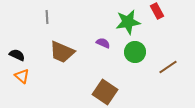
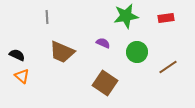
red rectangle: moved 9 px right, 7 px down; rotated 70 degrees counterclockwise
green star: moved 2 px left, 6 px up
green circle: moved 2 px right
brown square: moved 9 px up
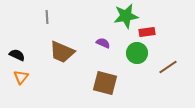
red rectangle: moved 19 px left, 14 px down
green circle: moved 1 px down
orange triangle: moved 1 px left, 1 px down; rotated 28 degrees clockwise
brown square: rotated 20 degrees counterclockwise
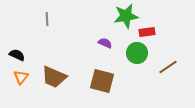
gray line: moved 2 px down
purple semicircle: moved 2 px right
brown trapezoid: moved 8 px left, 25 px down
brown square: moved 3 px left, 2 px up
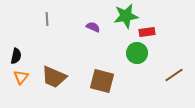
purple semicircle: moved 12 px left, 16 px up
black semicircle: moved 1 px left, 1 px down; rotated 77 degrees clockwise
brown line: moved 6 px right, 8 px down
